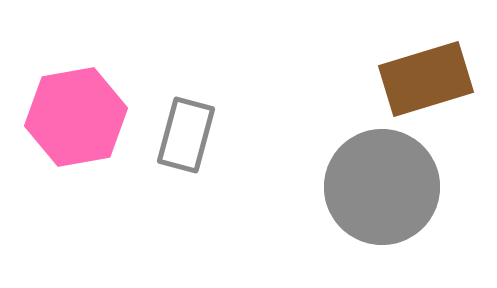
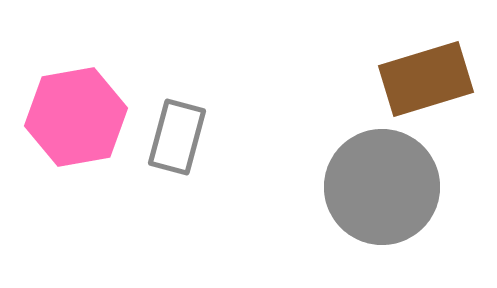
gray rectangle: moved 9 px left, 2 px down
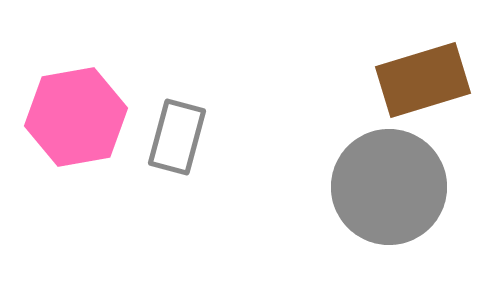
brown rectangle: moved 3 px left, 1 px down
gray circle: moved 7 px right
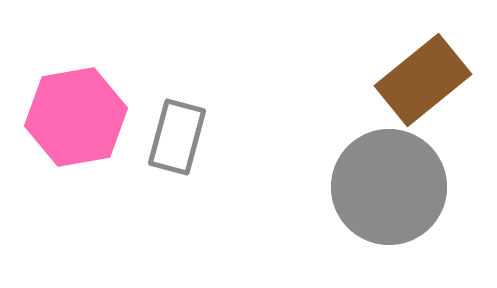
brown rectangle: rotated 22 degrees counterclockwise
